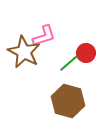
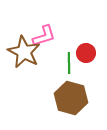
green line: rotated 50 degrees counterclockwise
brown hexagon: moved 3 px right, 3 px up
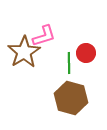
brown star: rotated 12 degrees clockwise
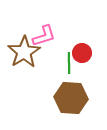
red circle: moved 4 px left
brown hexagon: rotated 12 degrees counterclockwise
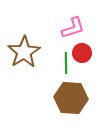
pink L-shape: moved 29 px right, 8 px up
green line: moved 3 px left
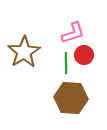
pink L-shape: moved 5 px down
red circle: moved 2 px right, 2 px down
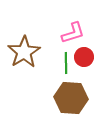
red circle: moved 2 px down
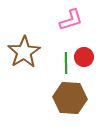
pink L-shape: moved 2 px left, 13 px up
brown hexagon: moved 1 px left
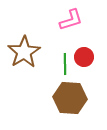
green line: moved 1 px left, 1 px down
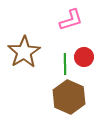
brown hexagon: moved 1 px left, 1 px up; rotated 20 degrees clockwise
